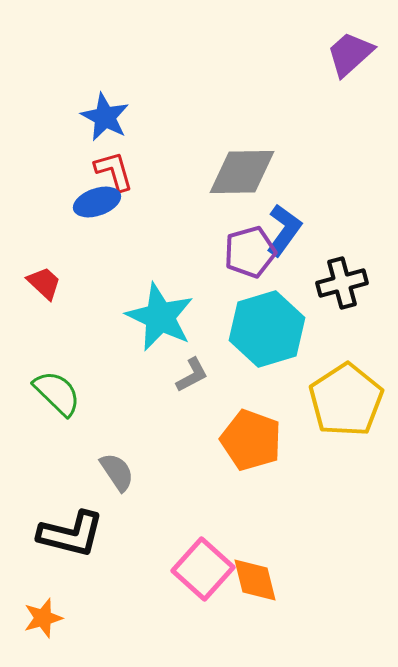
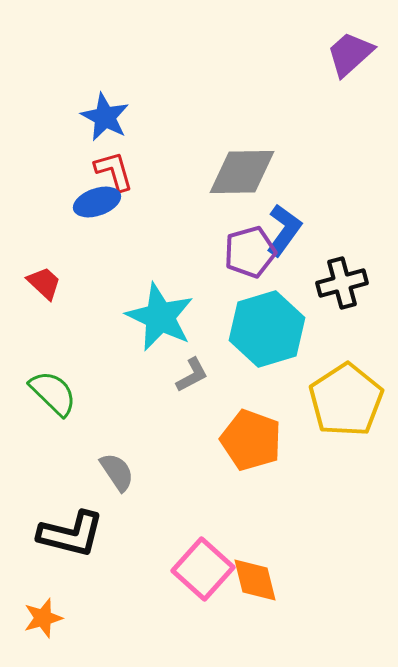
green semicircle: moved 4 px left
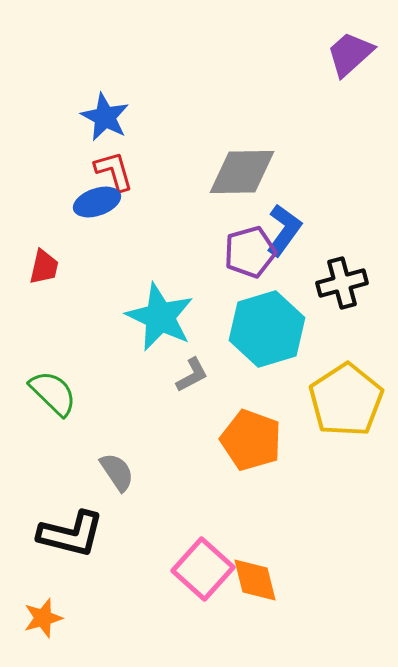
red trapezoid: moved 16 px up; rotated 60 degrees clockwise
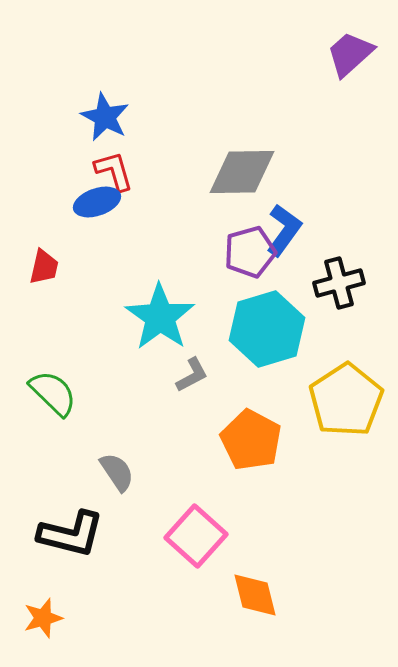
black cross: moved 3 px left
cyan star: rotated 10 degrees clockwise
orange pentagon: rotated 8 degrees clockwise
pink square: moved 7 px left, 33 px up
orange diamond: moved 15 px down
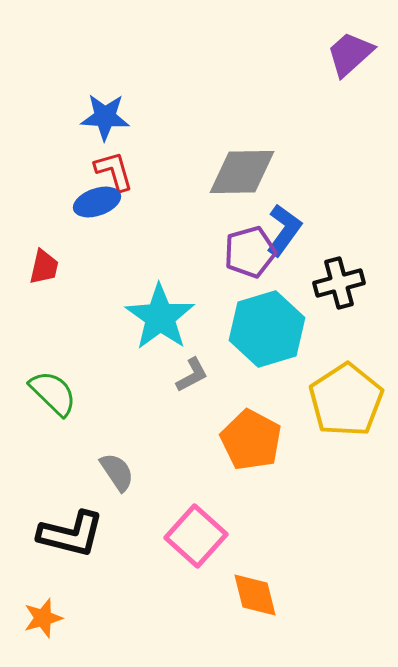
blue star: rotated 24 degrees counterclockwise
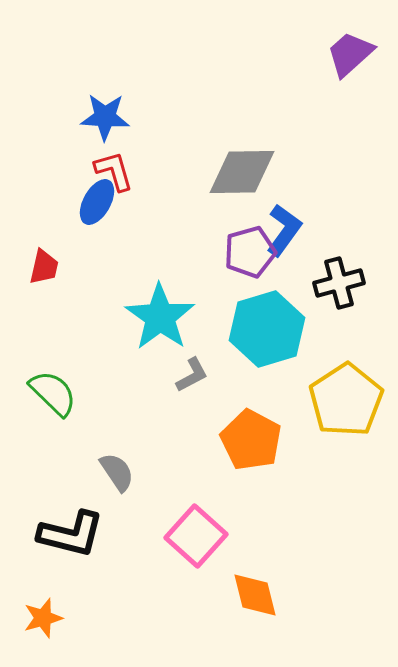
blue ellipse: rotated 42 degrees counterclockwise
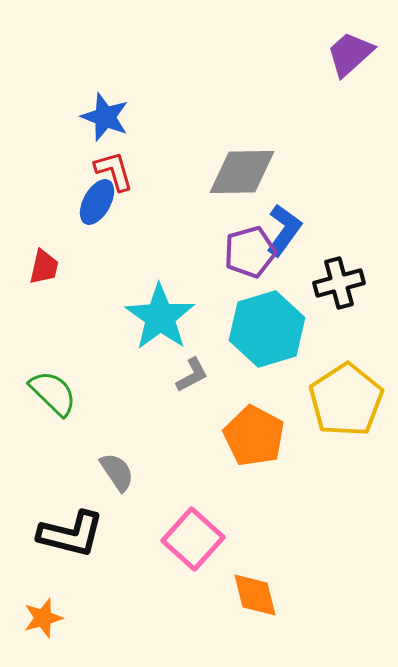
blue star: rotated 18 degrees clockwise
orange pentagon: moved 3 px right, 4 px up
pink square: moved 3 px left, 3 px down
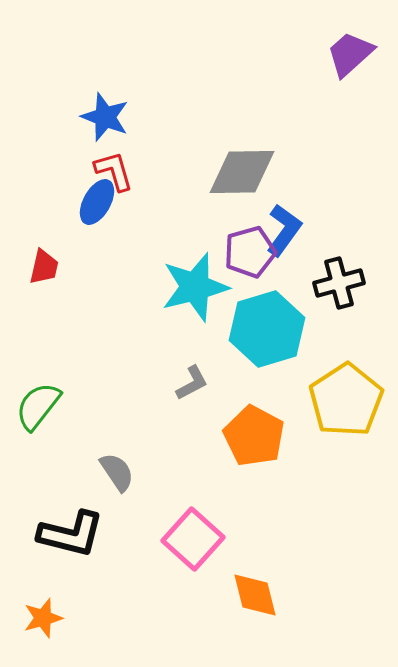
cyan star: moved 35 px right, 30 px up; rotated 22 degrees clockwise
gray L-shape: moved 8 px down
green semicircle: moved 15 px left, 13 px down; rotated 96 degrees counterclockwise
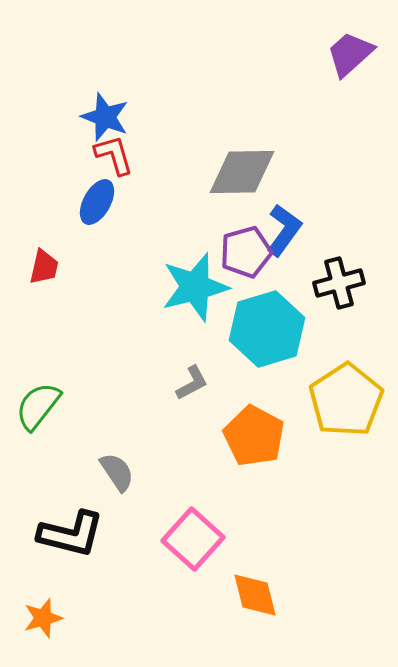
red L-shape: moved 16 px up
purple pentagon: moved 4 px left
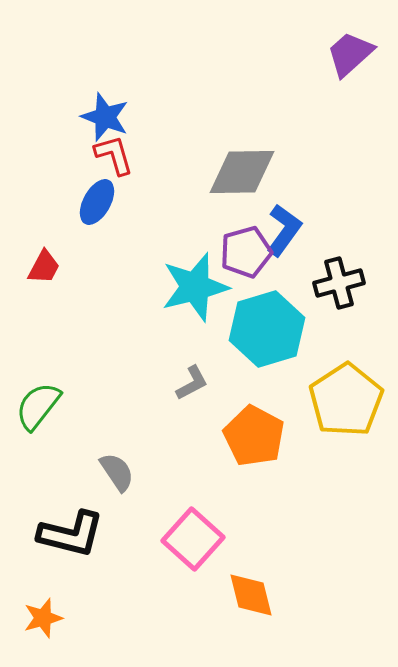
red trapezoid: rotated 15 degrees clockwise
orange diamond: moved 4 px left
